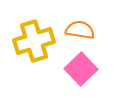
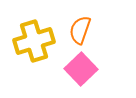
orange semicircle: rotated 80 degrees counterclockwise
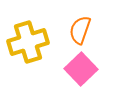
yellow cross: moved 6 px left, 1 px down
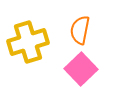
orange semicircle: rotated 8 degrees counterclockwise
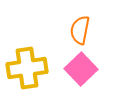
yellow cross: moved 1 px left, 26 px down; rotated 9 degrees clockwise
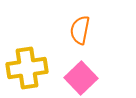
pink square: moved 9 px down
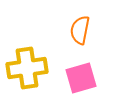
pink square: rotated 28 degrees clockwise
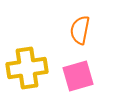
pink square: moved 3 px left, 2 px up
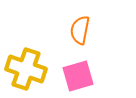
yellow cross: moved 1 px left, 1 px down; rotated 27 degrees clockwise
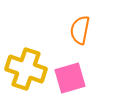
pink square: moved 8 px left, 2 px down
